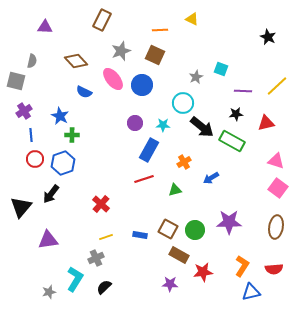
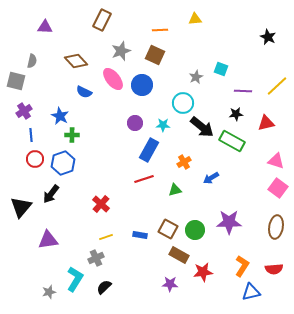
yellow triangle at (192, 19): moved 3 px right; rotated 32 degrees counterclockwise
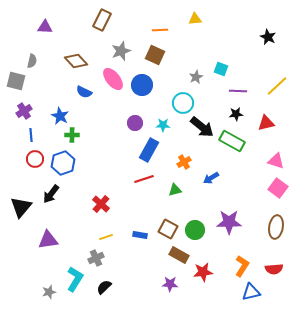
purple line at (243, 91): moved 5 px left
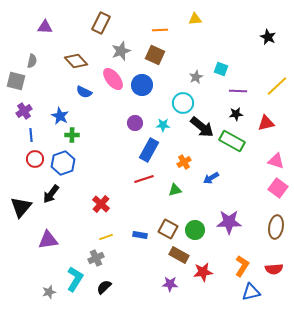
brown rectangle at (102, 20): moved 1 px left, 3 px down
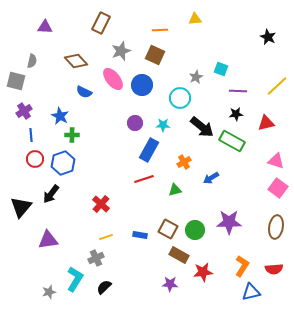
cyan circle at (183, 103): moved 3 px left, 5 px up
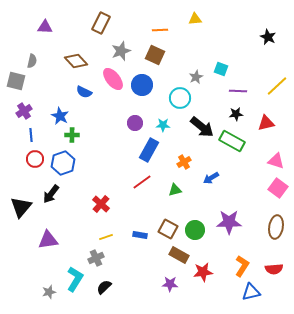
red line at (144, 179): moved 2 px left, 3 px down; rotated 18 degrees counterclockwise
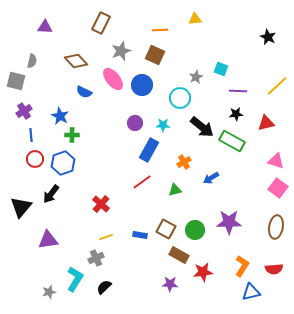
brown square at (168, 229): moved 2 px left
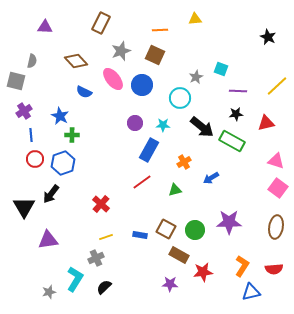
black triangle at (21, 207): moved 3 px right; rotated 10 degrees counterclockwise
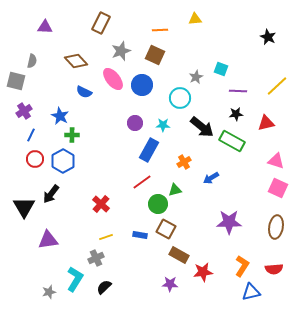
blue line at (31, 135): rotated 32 degrees clockwise
blue hexagon at (63, 163): moved 2 px up; rotated 10 degrees counterclockwise
pink square at (278, 188): rotated 12 degrees counterclockwise
green circle at (195, 230): moved 37 px left, 26 px up
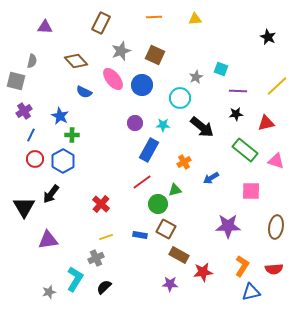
orange line at (160, 30): moved 6 px left, 13 px up
green rectangle at (232, 141): moved 13 px right, 9 px down; rotated 10 degrees clockwise
pink square at (278, 188): moved 27 px left, 3 px down; rotated 24 degrees counterclockwise
purple star at (229, 222): moved 1 px left, 4 px down
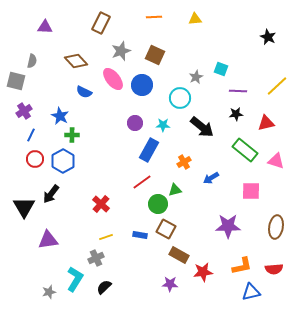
orange L-shape at (242, 266): rotated 45 degrees clockwise
